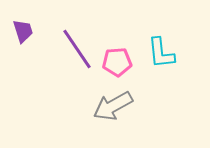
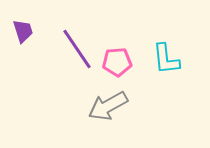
cyan L-shape: moved 5 px right, 6 px down
gray arrow: moved 5 px left
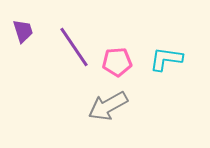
purple line: moved 3 px left, 2 px up
cyan L-shape: rotated 104 degrees clockwise
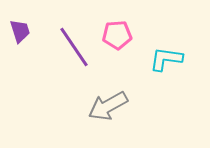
purple trapezoid: moved 3 px left
pink pentagon: moved 27 px up
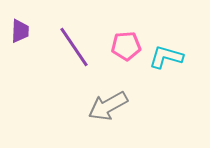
purple trapezoid: rotated 20 degrees clockwise
pink pentagon: moved 9 px right, 11 px down
cyan L-shape: moved 2 px up; rotated 8 degrees clockwise
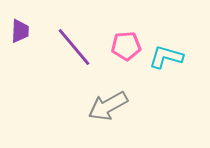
purple line: rotated 6 degrees counterclockwise
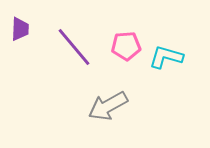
purple trapezoid: moved 2 px up
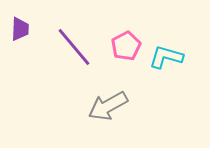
pink pentagon: rotated 24 degrees counterclockwise
